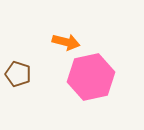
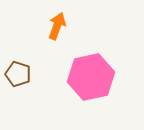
orange arrow: moved 9 px left, 16 px up; rotated 84 degrees counterclockwise
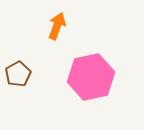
brown pentagon: rotated 25 degrees clockwise
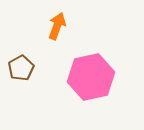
brown pentagon: moved 3 px right, 6 px up
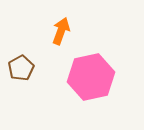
orange arrow: moved 4 px right, 5 px down
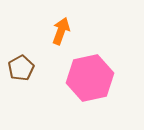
pink hexagon: moved 1 px left, 1 px down
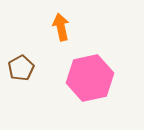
orange arrow: moved 4 px up; rotated 32 degrees counterclockwise
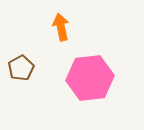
pink hexagon: rotated 6 degrees clockwise
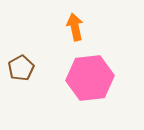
orange arrow: moved 14 px right
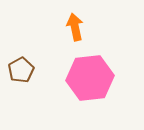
brown pentagon: moved 2 px down
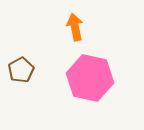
pink hexagon: rotated 18 degrees clockwise
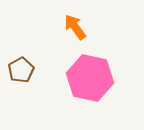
orange arrow: rotated 24 degrees counterclockwise
